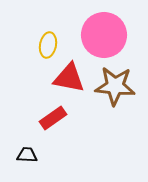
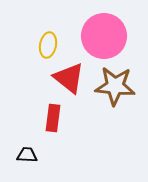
pink circle: moved 1 px down
red triangle: rotated 28 degrees clockwise
red rectangle: rotated 48 degrees counterclockwise
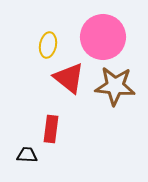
pink circle: moved 1 px left, 1 px down
red rectangle: moved 2 px left, 11 px down
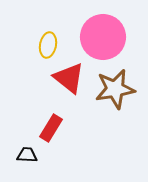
brown star: moved 3 px down; rotated 15 degrees counterclockwise
red rectangle: moved 1 px up; rotated 24 degrees clockwise
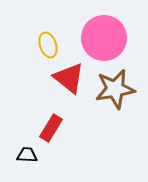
pink circle: moved 1 px right, 1 px down
yellow ellipse: rotated 30 degrees counterclockwise
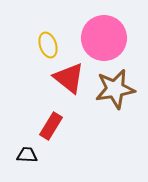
red rectangle: moved 2 px up
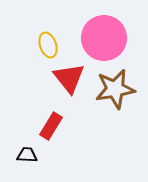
red triangle: rotated 12 degrees clockwise
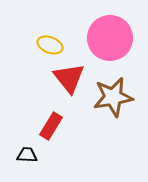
pink circle: moved 6 px right
yellow ellipse: moved 2 px right; rotated 50 degrees counterclockwise
brown star: moved 2 px left, 8 px down
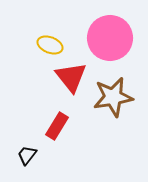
red triangle: moved 2 px right, 1 px up
red rectangle: moved 6 px right
black trapezoid: rotated 55 degrees counterclockwise
